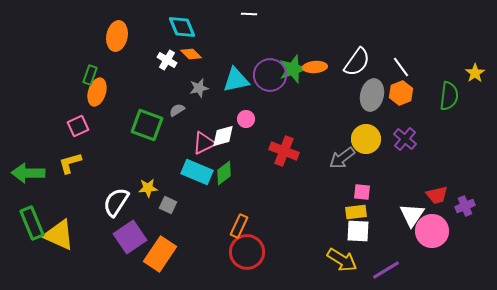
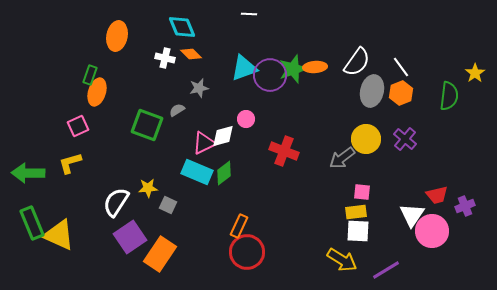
white cross at (167, 60): moved 2 px left, 2 px up; rotated 18 degrees counterclockwise
cyan triangle at (236, 80): moved 8 px right, 12 px up; rotated 8 degrees counterclockwise
gray ellipse at (372, 95): moved 4 px up
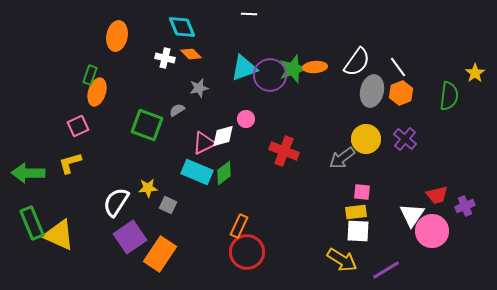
white line at (401, 67): moved 3 px left
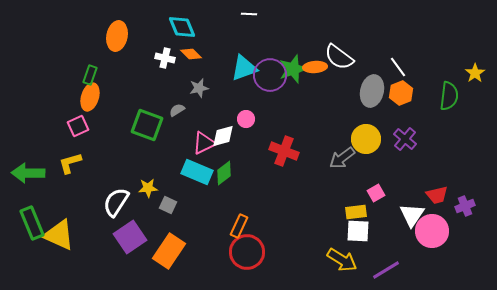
white semicircle at (357, 62): moved 18 px left, 5 px up; rotated 92 degrees clockwise
orange ellipse at (97, 92): moved 7 px left, 5 px down
pink square at (362, 192): moved 14 px right, 1 px down; rotated 36 degrees counterclockwise
orange rectangle at (160, 254): moved 9 px right, 3 px up
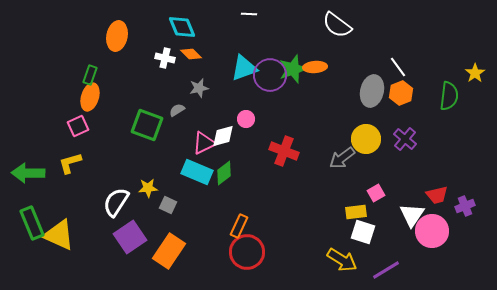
white semicircle at (339, 57): moved 2 px left, 32 px up
white square at (358, 231): moved 5 px right, 1 px down; rotated 15 degrees clockwise
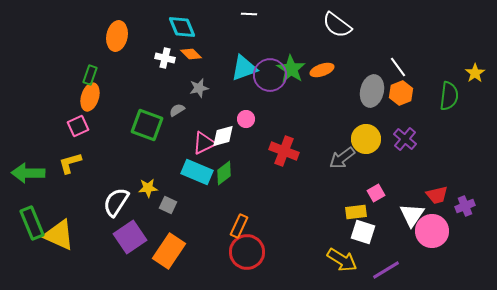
orange ellipse at (315, 67): moved 7 px right, 3 px down; rotated 15 degrees counterclockwise
green star at (293, 69): moved 2 px left; rotated 20 degrees counterclockwise
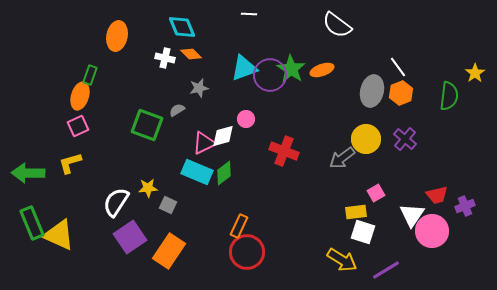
orange ellipse at (90, 97): moved 10 px left, 1 px up
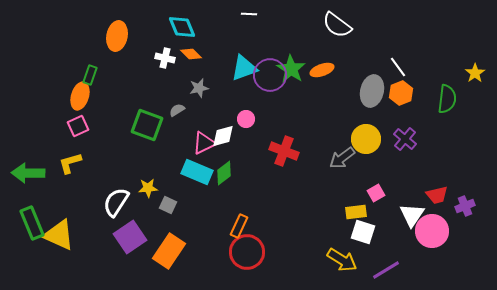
green semicircle at (449, 96): moved 2 px left, 3 px down
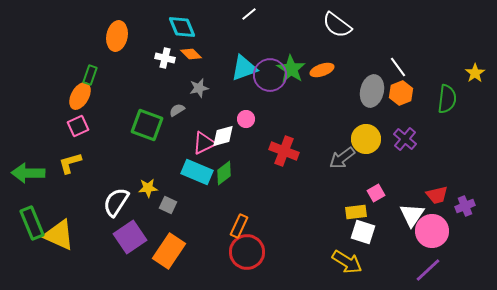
white line at (249, 14): rotated 42 degrees counterclockwise
orange ellipse at (80, 96): rotated 12 degrees clockwise
yellow arrow at (342, 260): moved 5 px right, 2 px down
purple line at (386, 270): moved 42 px right; rotated 12 degrees counterclockwise
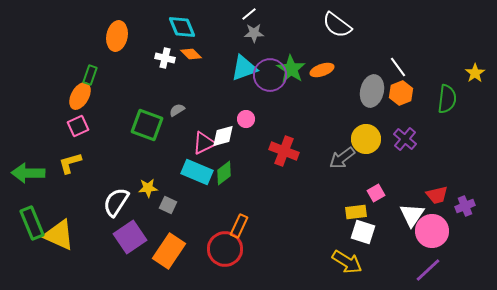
gray star at (199, 88): moved 55 px right, 55 px up; rotated 12 degrees clockwise
red circle at (247, 252): moved 22 px left, 3 px up
